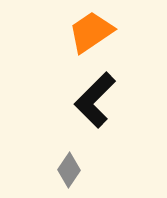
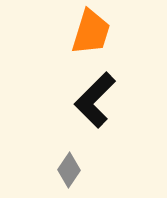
orange trapezoid: rotated 141 degrees clockwise
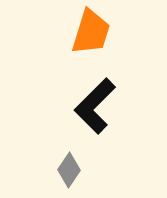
black L-shape: moved 6 px down
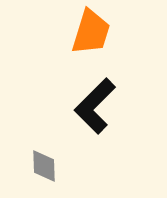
gray diamond: moved 25 px left, 4 px up; rotated 36 degrees counterclockwise
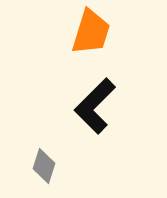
gray diamond: rotated 20 degrees clockwise
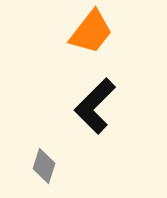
orange trapezoid: rotated 21 degrees clockwise
